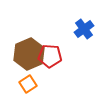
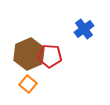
orange square: rotated 18 degrees counterclockwise
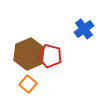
red pentagon: rotated 10 degrees clockwise
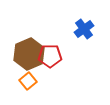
red pentagon: rotated 15 degrees counterclockwise
orange square: moved 3 px up; rotated 12 degrees clockwise
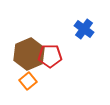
blue cross: rotated 18 degrees counterclockwise
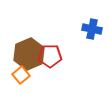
blue cross: moved 8 px right; rotated 24 degrees counterclockwise
orange square: moved 7 px left, 6 px up
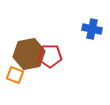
brown hexagon: rotated 12 degrees clockwise
orange square: moved 6 px left; rotated 30 degrees counterclockwise
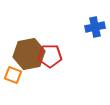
blue cross: moved 3 px right, 2 px up; rotated 24 degrees counterclockwise
orange square: moved 2 px left
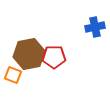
red pentagon: moved 4 px right, 1 px down
